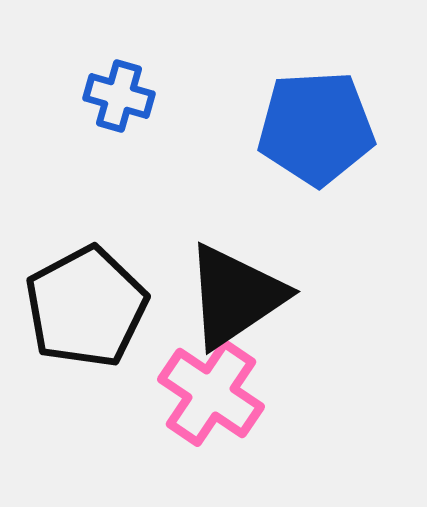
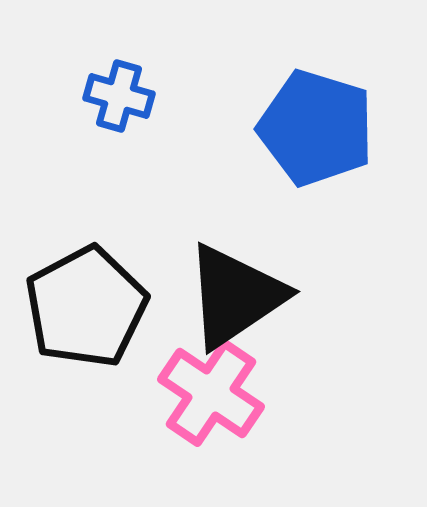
blue pentagon: rotated 20 degrees clockwise
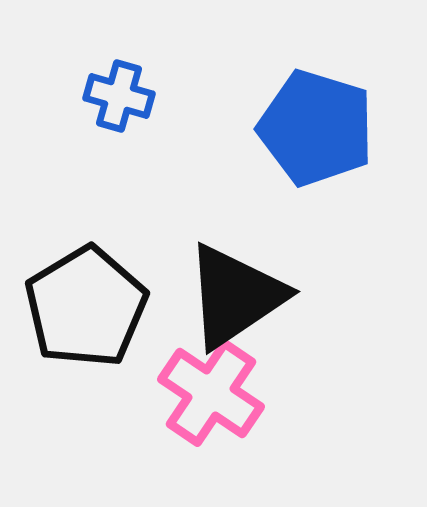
black pentagon: rotated 3 degrees counterclockwise
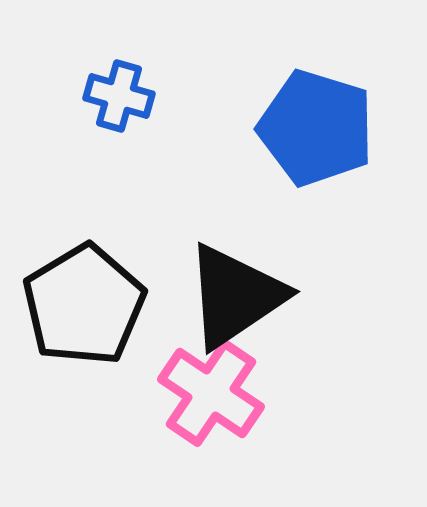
black pentagon: moved 2 px left, 2 px up
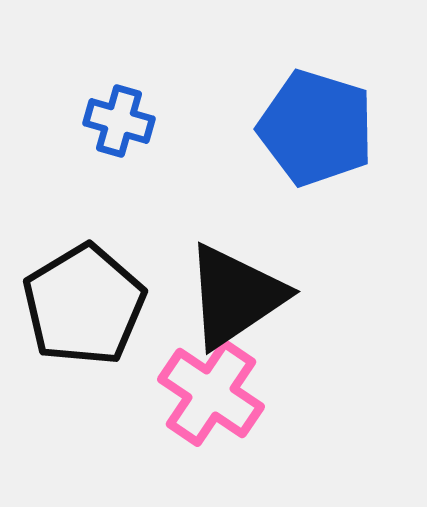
blue cross: moved 25 px down
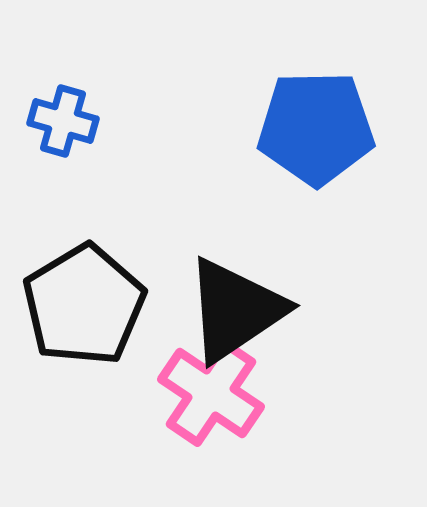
blue cross: moved 56 px left
blue pentagon: rotated 18 degrees counterclockwise
black triangle: moved 14 px down
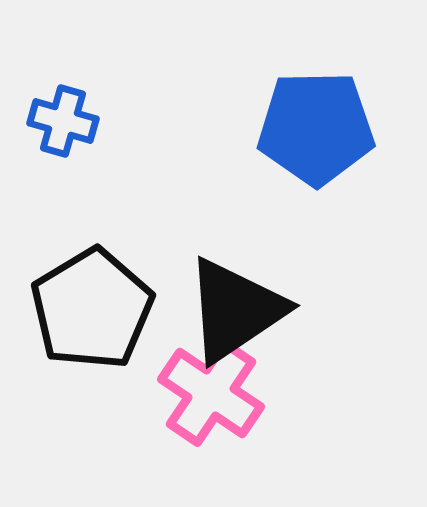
black pentagon: moved 8 px right, 4 px down
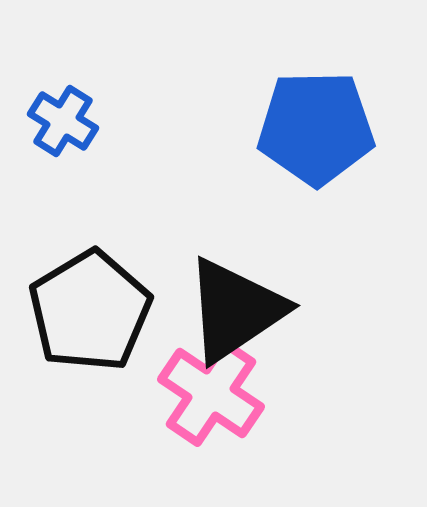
blue cross: rotated 16 degrees clockwise
black pentagon: moved 2 px left, 2 px down
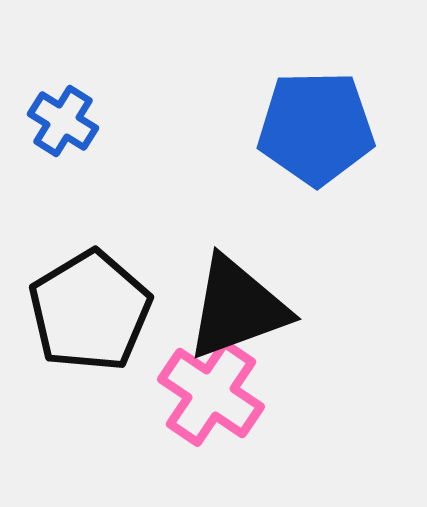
black triangle: moved 2 px right, 2 px up; rotated 14 degrees clockwise
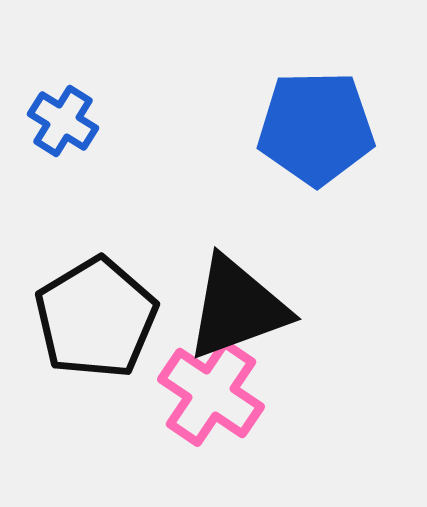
black pentagon: moved 6 px right, 7 px down
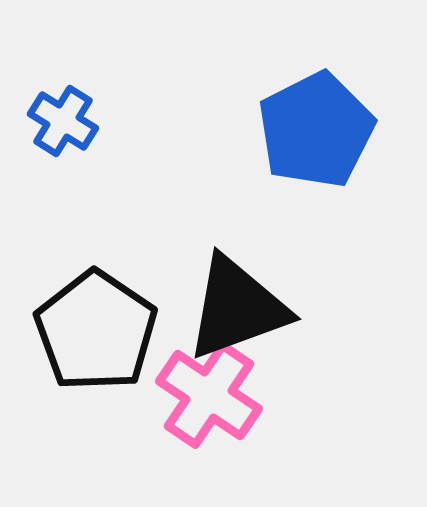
blue pentagon: moved 2 px down; rotated 26 degrees counterclockwise
black pentagon: moved 13 px down; rotated 7 degrees counterclockwise
pink cross: moved 2 px left, 2 px down
